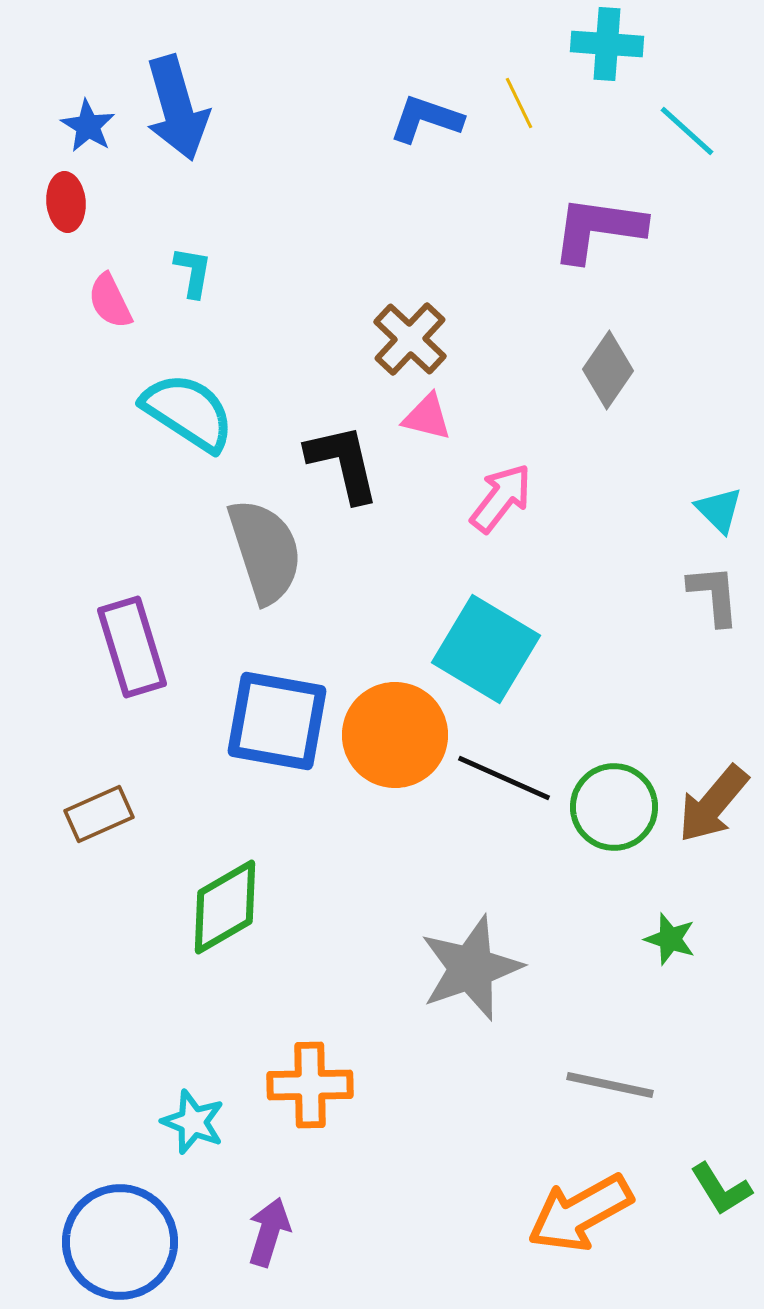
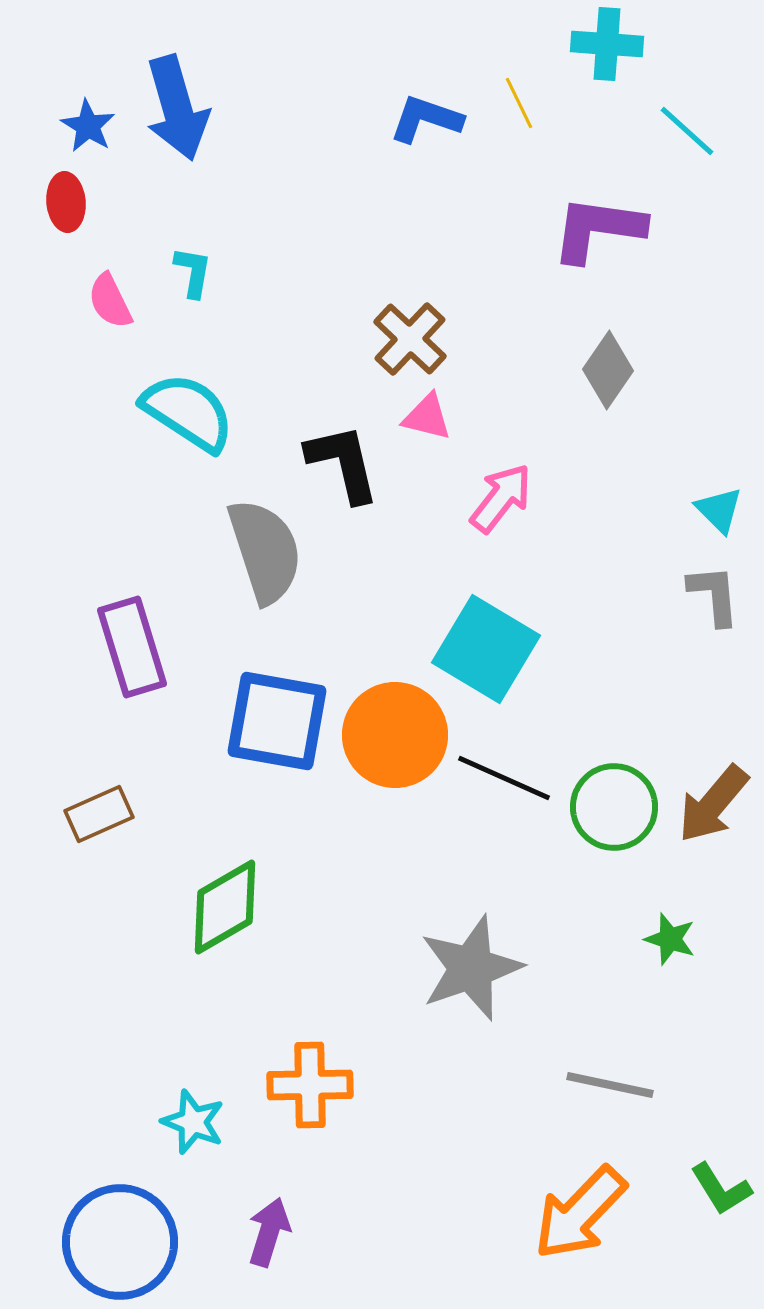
orange arrow: rotated 17 degrees counterclockwise
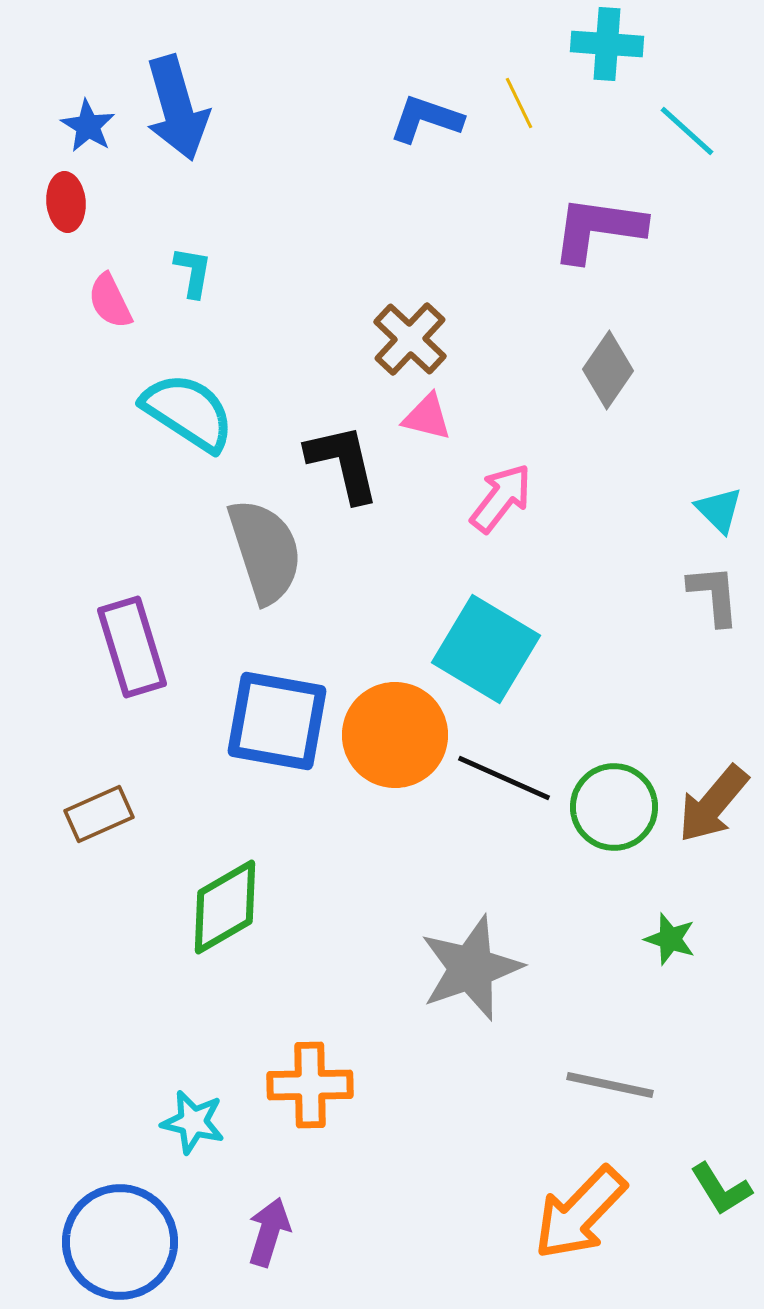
cyan star: rotated 8 degrees counterclockwise
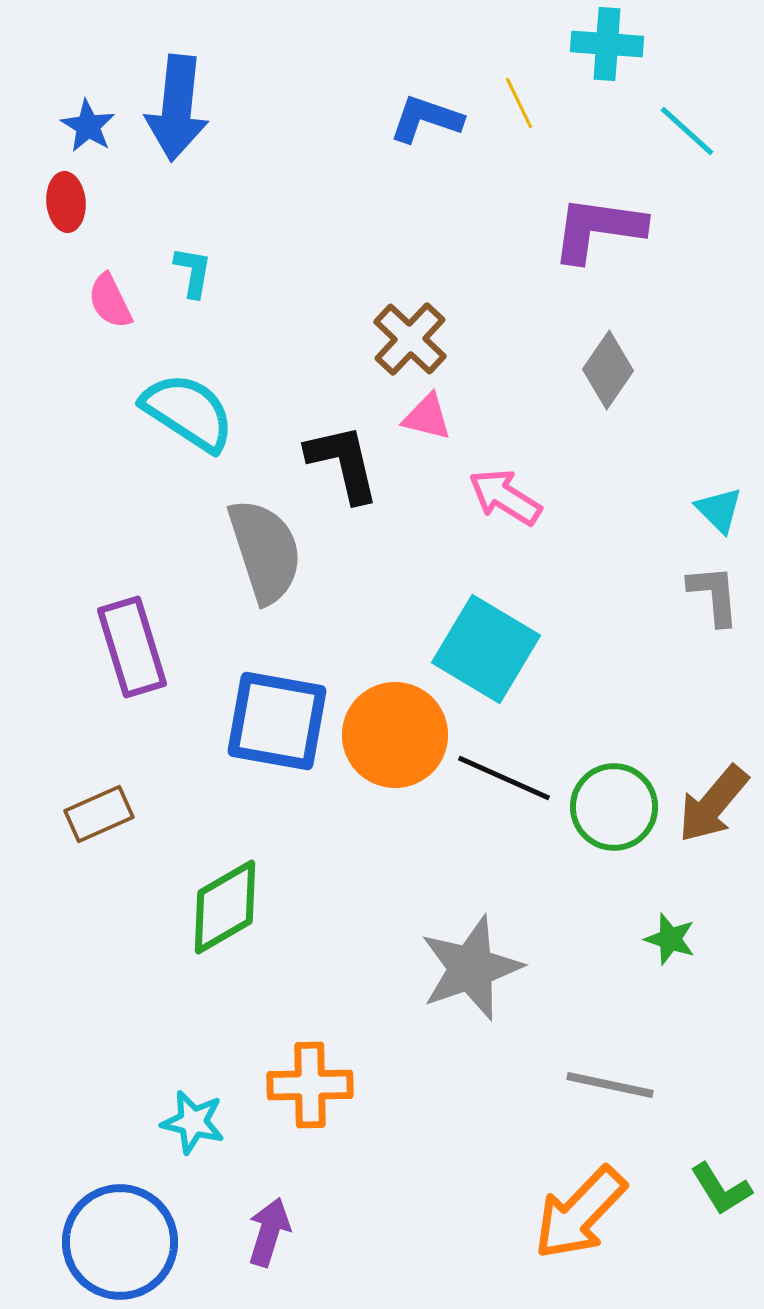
blue arrow: rotated 22 degrees clockwise
pink arrow: moved 4 px right, 1 px up; rotated 96 degrees counterclockwise
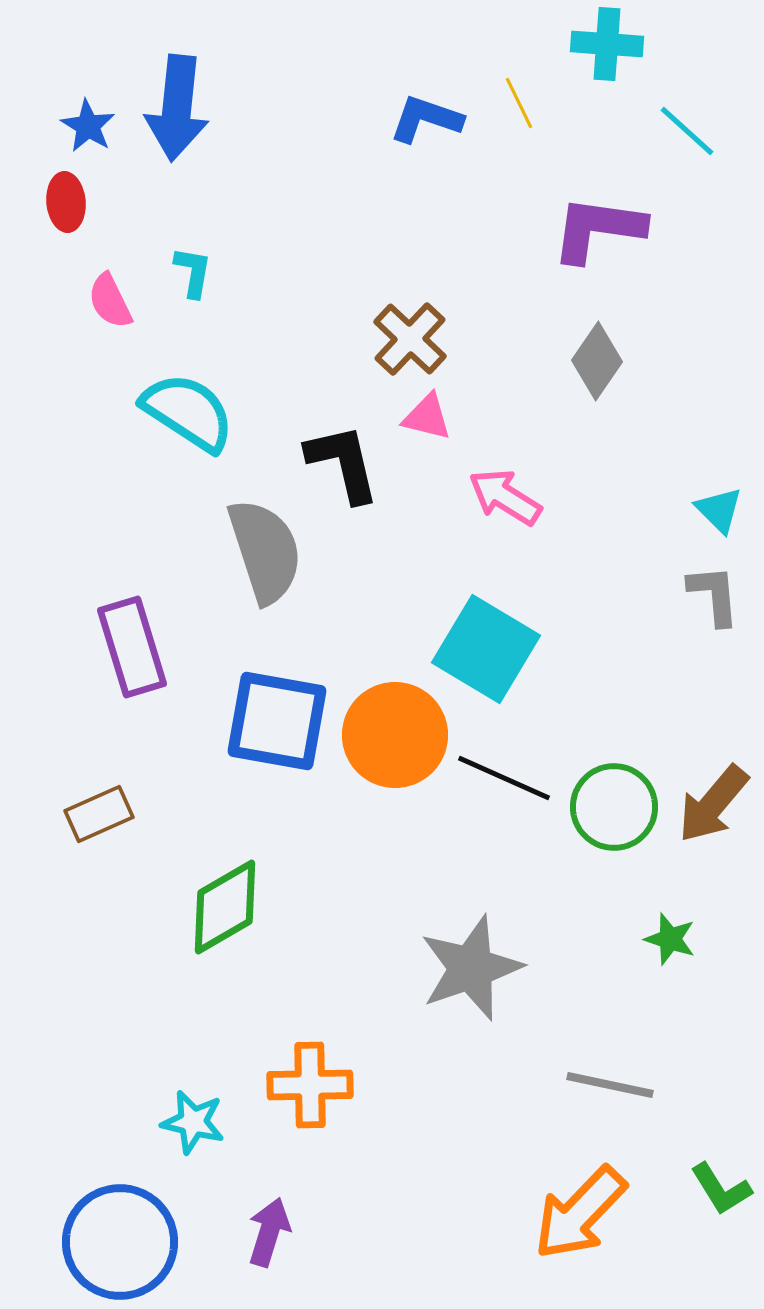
gray diamond: moved 11 px left, 9 px up
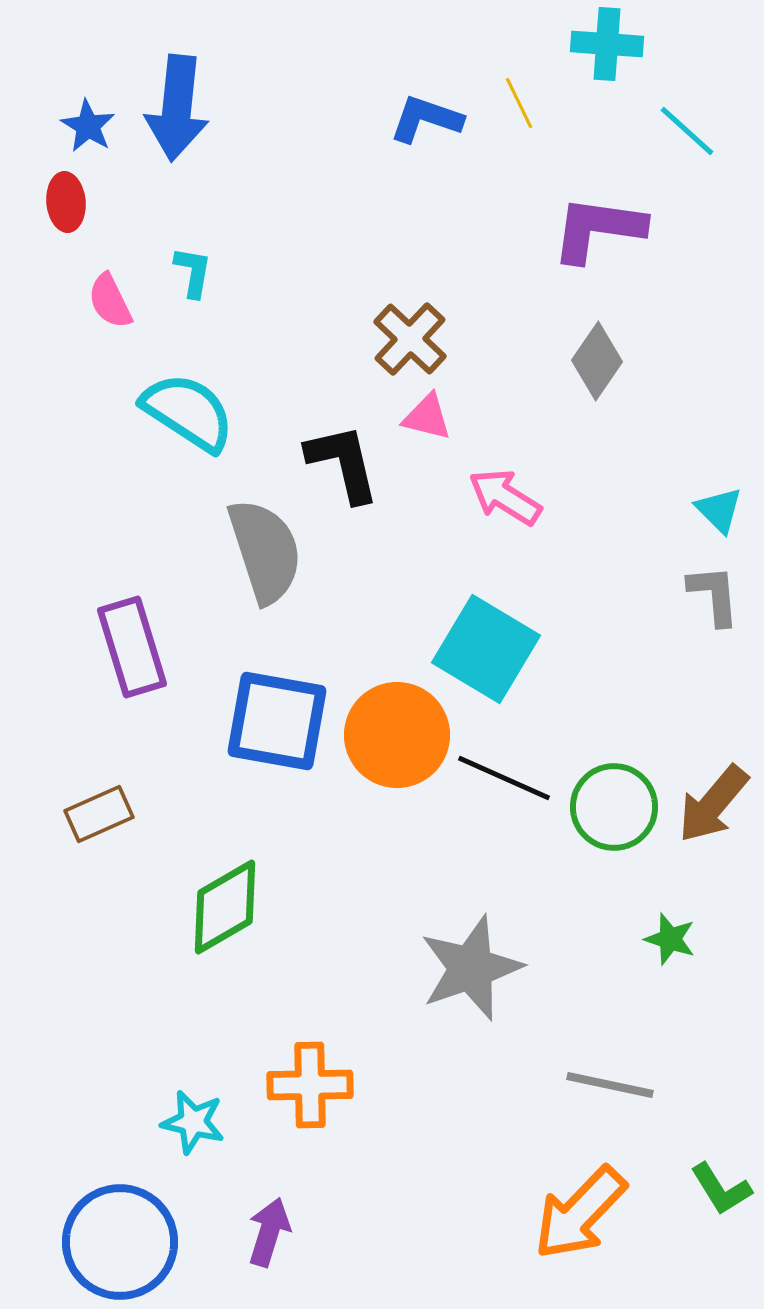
orange circle: moved 2 px right
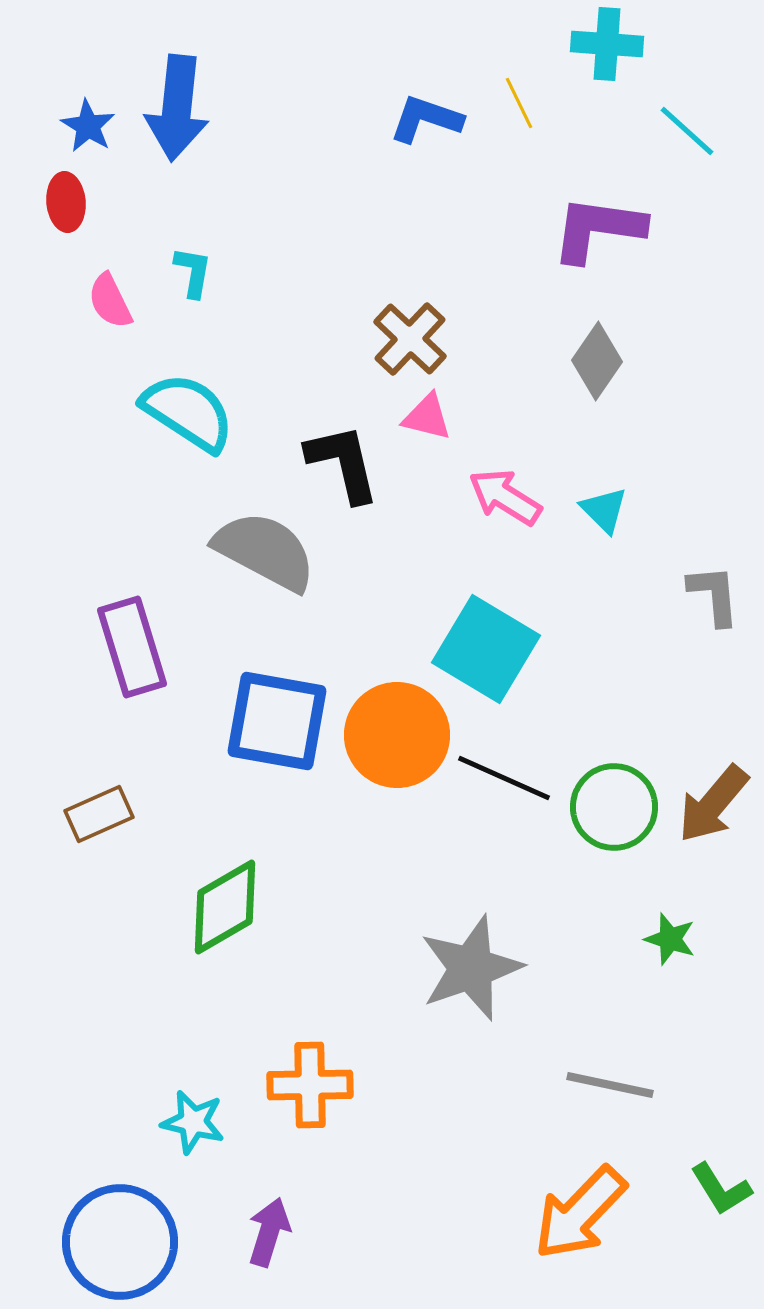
cyan triangle: moved 115 px left
gray semicircle: rotated 44 degrees counterclockwise
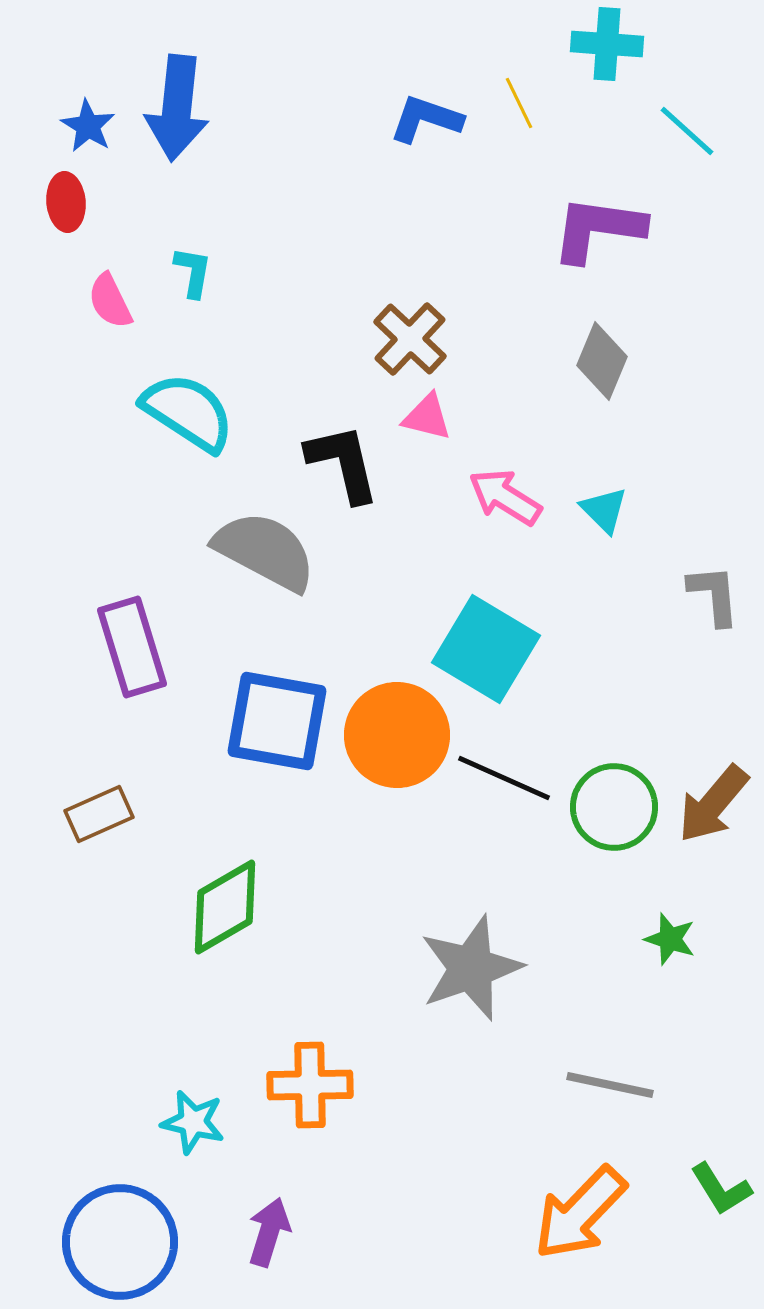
gray diamond: moved 5 px right; rotated 12 degrees counterclockwise
